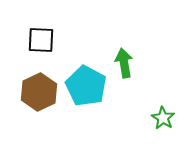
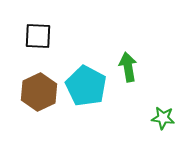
black square: moved 3 px left, 4 px up
green arrow: moved 4 px right, 4 px down
green star: rotated 25 degrees counterclockwise
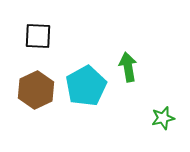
cyan pentagon: rotated 15 degrees clockwise
brown hexagon: moved 3 px left, 2 px up
green star: rotated 20 degrees counterclockwise
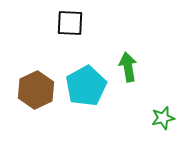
black square: moved 32 px right, 13 px up
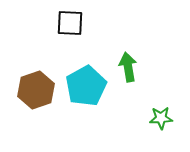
brown hexagon: rotated 6 degrees clockwise
green star: moved 2 px left; rotated 10 degrees clockwise
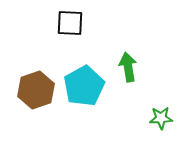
cyan pentagon: moved 2 px left
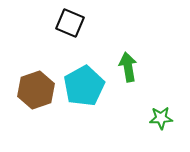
black square: rotated 20 degrees clockwise
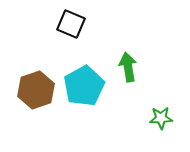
black square: moved 1 px right, 1 px down
